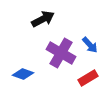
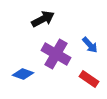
purple cross: moved 5 px left, 1 px down
red rectangle: moved 1 px right, 1 px down; rotated 66 degrees clockwise
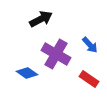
black arrow: moved 2 px left
blue diamond: moved 4 px right, 1 px up; rotated 15 degrees clockwise
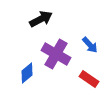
blue diamond: rotated 75 degrees counterclockwise
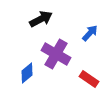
blue arrow: moved 12 px up; rotated 96 degrees counterclockwise
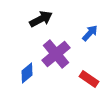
purple cross: rotated 20 degrees clockwise
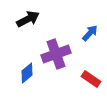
black arrow: moved 13 px left
purple cross: rotated 20 degrees clockwise
red rectangle: moved 2 px right
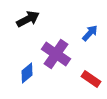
purple cross: rotated 36 degrees counterclockwise
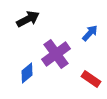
purple cross: rotated 20 degrees clockwise
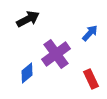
red rectangle: rotated 30 degrees clockwise
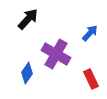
black arrow: rotated 20 degrees counterclockwise
purple cross: rotated 24 degrees counterclockwise
blue diamond: rotated 15 degrees counterclockwise
